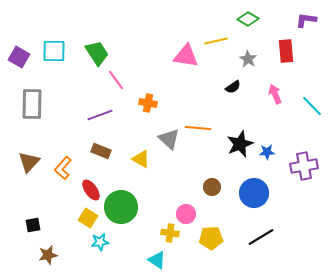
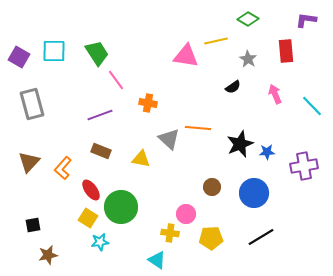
gray rectangle: rotated 16 degrees counterclockwise
yellow triangle: rotated 18 degrees counterclockwise
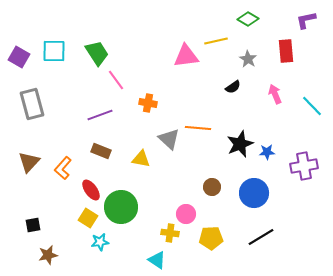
purple L-shape: rotated 20 degrees counterclockwise
pink triangle: rotated 16 degrees counterclockwise
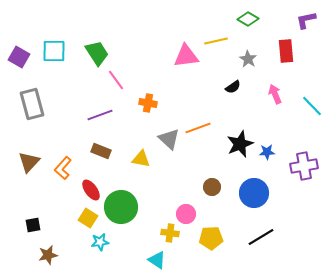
orange line: rotated 25 degrees counterclockwise
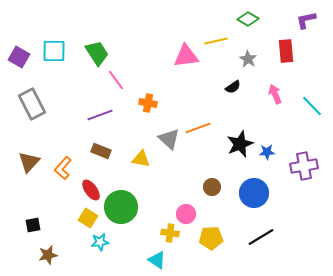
gray rectangle: rotated 12 degrees counterclockwise
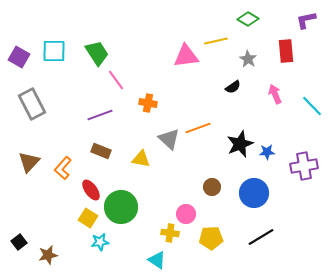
black square: moved 14 px left, 17 px down; rotated 28 degrees counterclockwise
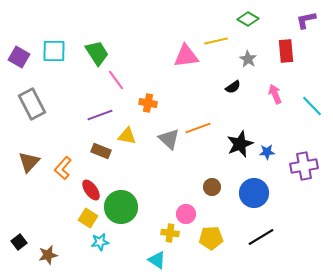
yellow triangle: moved 14 px left, 23 px up
